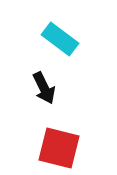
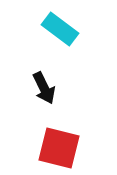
cyan rectangle: moved 10 px up
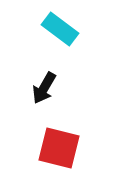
black arrow: rotated 56 degrees clockwise
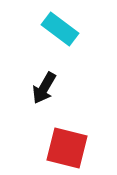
red square: moved 8 px right
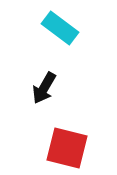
cyan rectangle: moved 1 px up
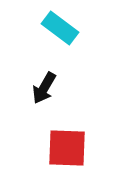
red square: rotated 12 degrees counterclockwise
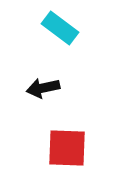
black arrow: moved 1 px left; rotated 48 degrees clockwise
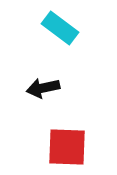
red square: moved 1 px up
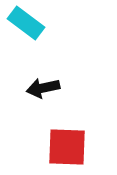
cyan rectangle: moved 34 px left, 5 px up
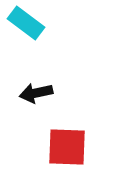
black arrow: moved 7 px left, 5 px down
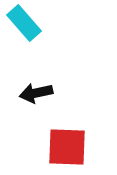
cyan rectangle: moved 2 px left; rotated 12 degrees clockwise
